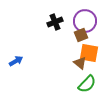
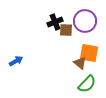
brown square: moved 15 px left, 5 px up; rotated 24 degrees clockwise
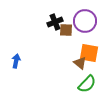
blue arrow: rotated 48 degrees counterclockwise
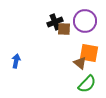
brown square: moved 2 px left, 1 px up
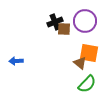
blue arrow: rotated 104 degrees counterclockwise
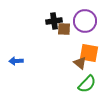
black cross: moved 1 px left, 1 px up; rotated 14 degrees clockwise
